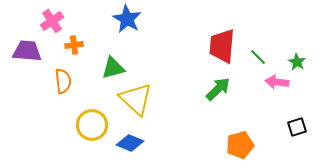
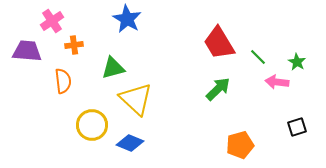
red trapezoid: moved 3 px left, 3 px up; rotated 36 degrees counterclockwise
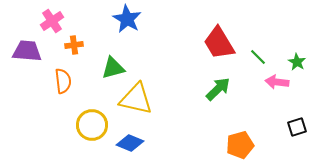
yellow triangle: rotated 30 degrees counterclockwise
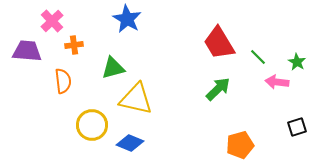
pink cross: rotated 10 degrees counterclockwise
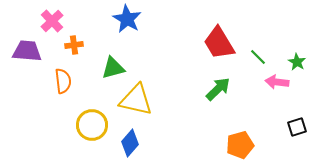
yellow triangle: moved 1 px down
blue diamond: rotated 72 degrees counterclockwise
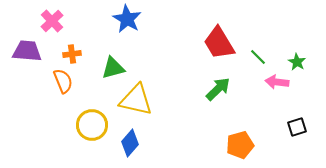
orange cross: moved 2 px left, 9 px down
orange semicircle: rotated 15 degrees counterclockwise
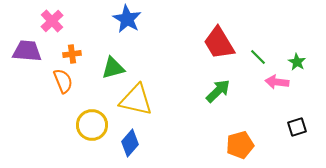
green arrow: moved 2 px down
